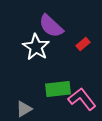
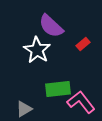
white star: moved 1 px right, 3 px down
pink L-shape: moved 1 px left, 3 px down
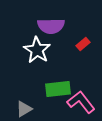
purple semicircle: rotated 44 degrees counterclockwise
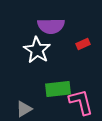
red rectangle: rotated 16 degrees clockwise
pink L-shape: rotated 24 degrees clockwise
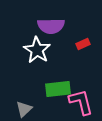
gray triangle: rotated 12 degrees counterclockwise
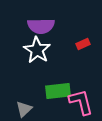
purple semicircle: moved 10 px left
green rectangle: moved 2 px down
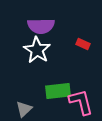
red rectangle: rotated 48 degrees clockwise
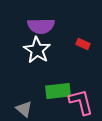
gray triangle: rotated 36 degrees counterclockwise
